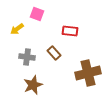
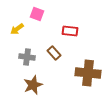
brown cross: rotated 20 degrees clockwise
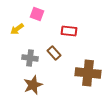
red rectangle: moved 1 px left
gray cross: moved 3 px right, 1 px down
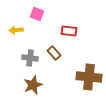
yellow arrow: moved 1 px left, 1 px down; rotated 32 degrees clockwise
brown cross: moved 1 px right, 4 px down
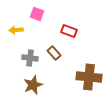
red rectangle: rotated 14 degrees clockwise
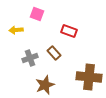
gray cross: rotated 28 degrees counterclockwise
brown star: moved 12 px right
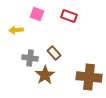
red rectangle: moved 15 px up
gray cross: rotated 28 degrees clockwise
brown star: moved 10 px up; rotated 12 degrees counterclockwise
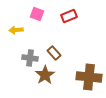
red rectangle: rotated 42 degrees counterclockwise
